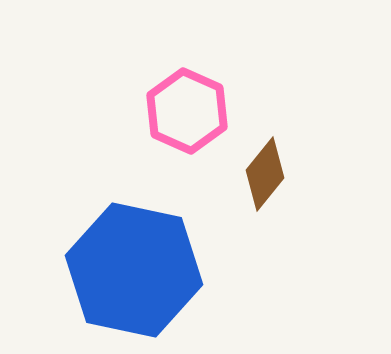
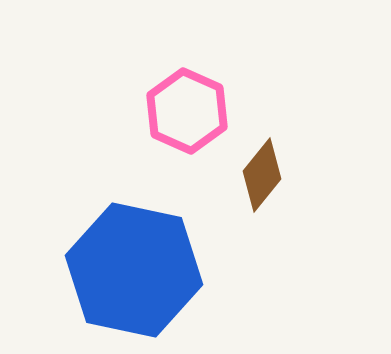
brown diamond: moved 3 px left, 1 px down
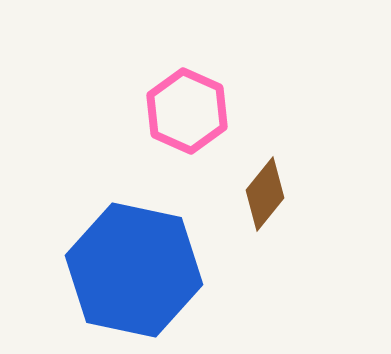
brown diamond: moved 3 px right, 19 px down
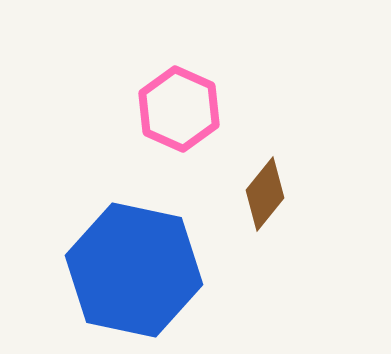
pink hexagon: moved 8 px left, 2 px up
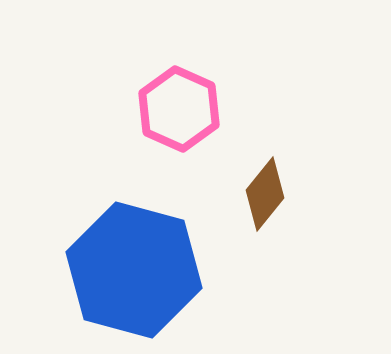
blue hexagon: rotated 3 degrees clockwise
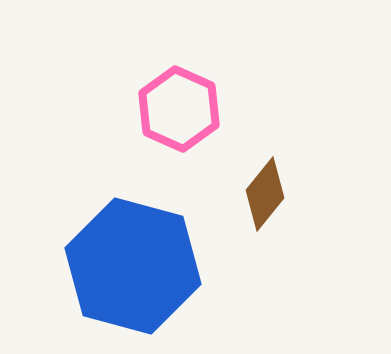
blue hexagon: moved 1 px left, 4 px up
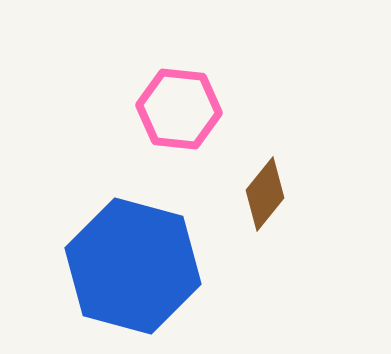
pink hexagon: rotated 18 degrees counterclockwise
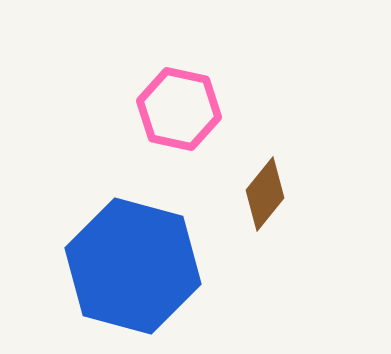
pink hexagon: rotated 6 degrees clockwise
